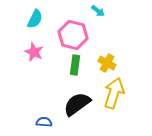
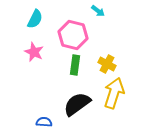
yellow cross: moved 1 px down
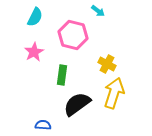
cyan semicircle: moved 2 px up
pink star: rotated 18 degrees clockwise
green rectangle: moved 13 px left, 10 px down
blue semicircle: moved 1 px left, 3 px down
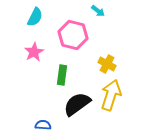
yellow arrow: moved 3 px left, 2 px down
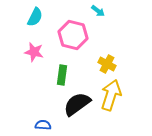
pink star: rotated 30 degrees counterclockwise
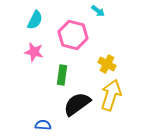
cyan semicircle: moved 3 px down
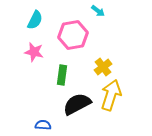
pink hexagon: rotated 24 degrees counterclockwise
yellow cross: moved 4 px left, 3 px down; rotated 24 degrees clockwise
black semicircle: rotated 8 degrees clockwise
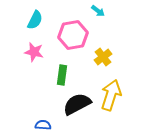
yellow cross: moved 10 px up
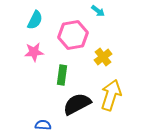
pink star: rotated 18 degrees counterclockwise
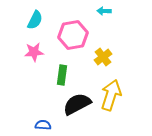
cyan arrow: moved 6 px right; rotated 144 degrees clockwise
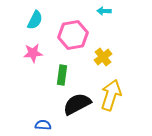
pink star: moved 1 px left, 1 px down
